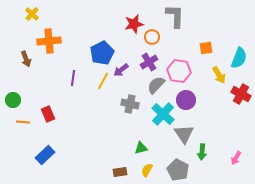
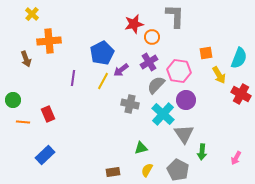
orange square: moved 5 px down
brown rectangle: moved 7 px left
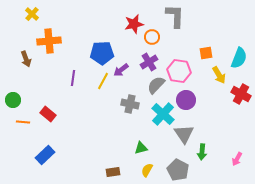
blue pentagon: rotated 25 degrees clockwise
red rectangle: rotated 28 degrees counterclockwise
pink arrow: moved 1 px right, 1 px down
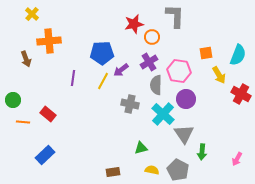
cyan semicircle: moved 1 px left, 3 px up
gray semicircle: rotated 42 degrees counterclockwise
purple circle: moved 1 px up
yellow semicircle: moved 5 px right; rotated 72 degrees clockwise
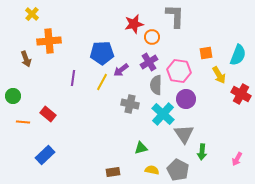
yellow line: moved 1 px left, 1 px down
green circle: moved 4 px up
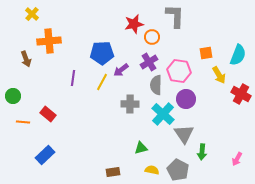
gray cross: rotated 12 degrees counterclockwise
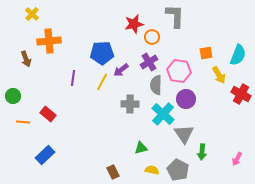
brown rectangle: rotated 72 degrees clockwise
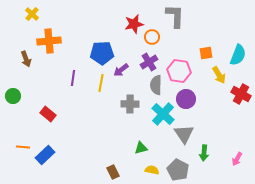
yellow line: moved 1 px left, 1 px down; rotated 18 degrees counterclockwise
orange line: moved 25 px down
green arrow: moved 2 px right, 1 px down
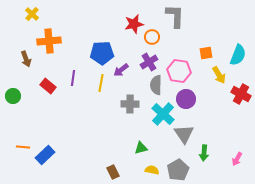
red rectangle: moved 28 px up
gray pentagon: rotated 15 degrees clockwise
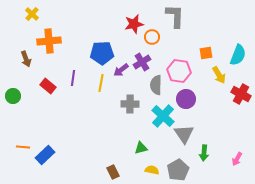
purple cross: moved 7 px left
cyan cross: moved 2 px down
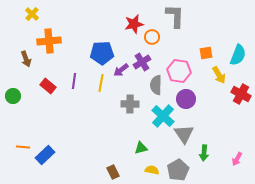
purple line: moved 1 px right, 3 px down
